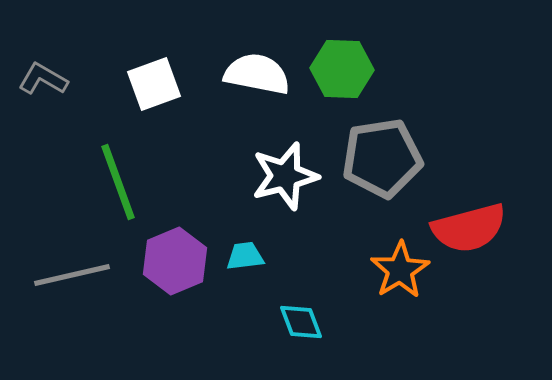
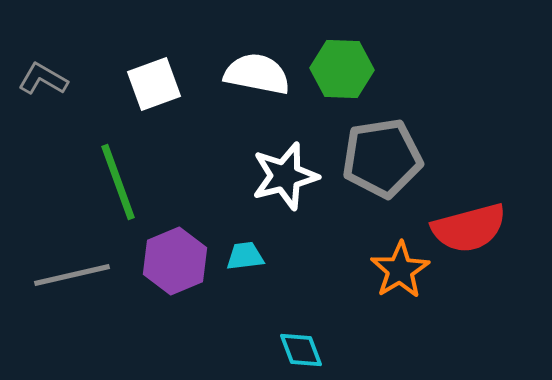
cyan diamond: moved 28 px down
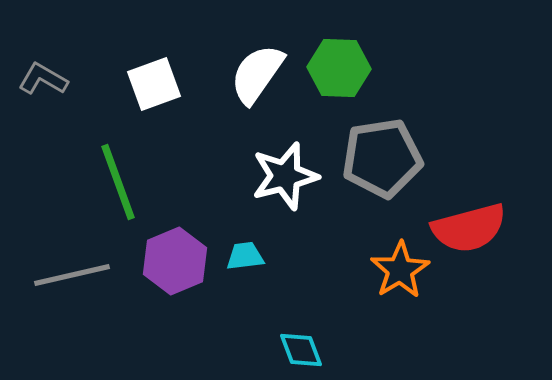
green hexagon: moved 3 px left, 1 px up
white semicircle: rotated 66 degrees counterclockwise
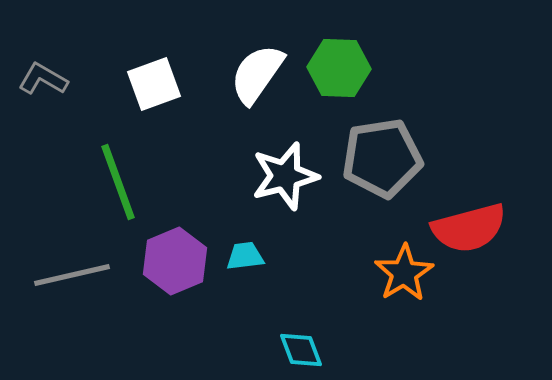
orange star: moved 4 px right, 3 px down
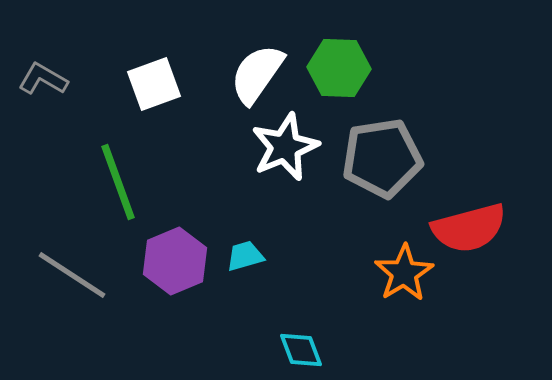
white star: moved 29 px up; rotated 8 degrees counterclockwise
cyan trapezoid: rotated 9 degrees counterclockwise
gray line: rotated 46 degrees clockwise
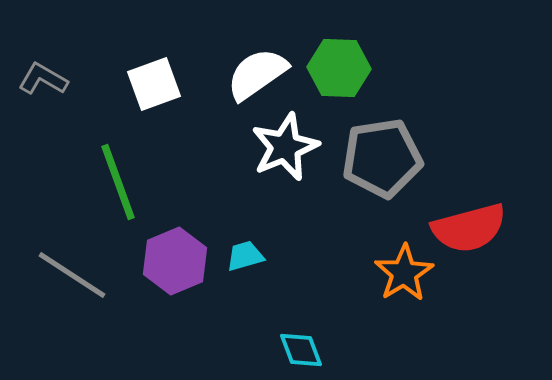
white semicircle: rotated 20 degrees clockwise
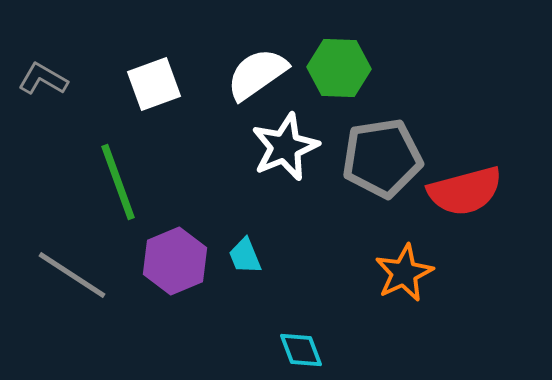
red semicircle: moved 4 px left, 37 px up
cyan trapezoid: rotated 96 degrees counterclockwise
orange star: rotated 6 degrees clockwise
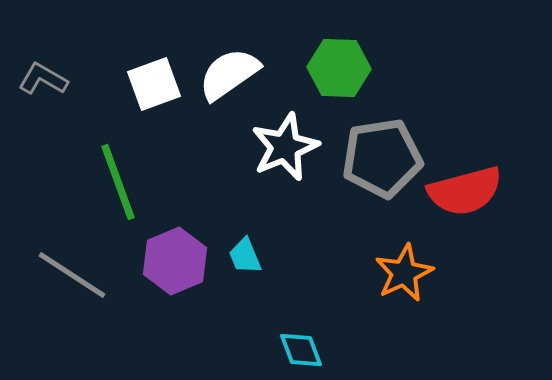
white semicircle: moved 28 px left
